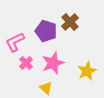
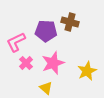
brown cross: rotated 30 degrees counterclockwise
purple pentagon: rotated 15 degrees counterclockwise
pink L-shape: moved 1 px right
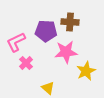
brown cross: rotated 12 degrees counterclockwise
pink star: moved 13 px right, 11 px up; rotated 15 degrees clockwise
yellow star: moved 1 px left
yellow triangle: moved 2 px right
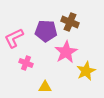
brown cross: rotated 18 degrees clockwise
pink L-shape: moved 2 px left, 4 px up
pink star: rotated 25 degrees counterclockwise
pink cross: rotated 24 degrees counterclockwise
yellow triangle: moved 3 px left, 1 px up; rotated 40 degrees counterclockwise
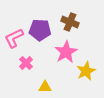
purple pentagon: moved 6 px left, 1 px up
pink cross: rotated 24 degrees clockwise
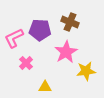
yellow star: rotated 18 degrees clockwise
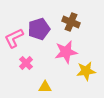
brown cross: moved 1 px right
purple pentagon: moved 1 px left, 1 px up; rotated 20 degrees counterclockwise
pink star: rotated 20 degrees clockwise
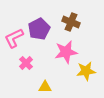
purple pentagon: rotated 10 degrees counterclockwise
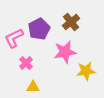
brown cross: rotated 30 degrees clockwise
pink star: moved 1 px left
yellow triangle: moved 12 px left
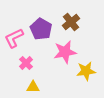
purple pentagon: moved 2 px right; rotated 15 degrees counterclockwise
